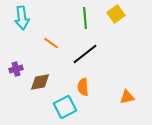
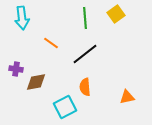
purple cross: rotated 24 degrees clockwise
brown diamond: moved 4 px left
orange semicircle: moved 2 px right
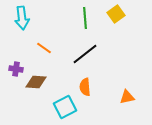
orange line: moved 7 px left, 5 px down
brown diamond: rotated 15 degrees clockwise
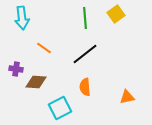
cyan square: moved 5 px left, 1 px down
